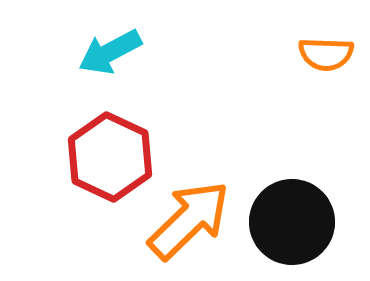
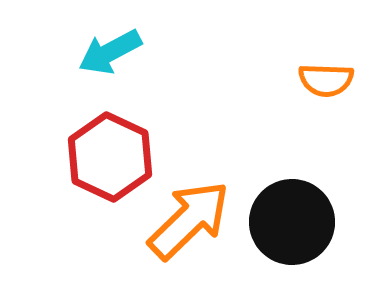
orange semicircle: moved 26 px down
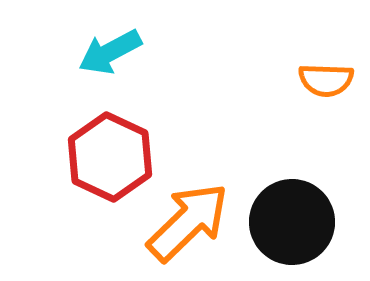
orange arrow: moved 1 px left, 2 px down
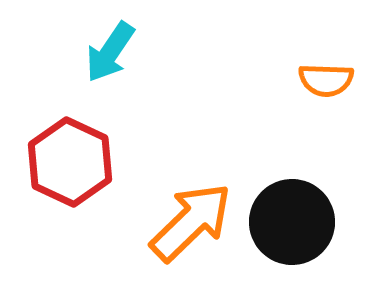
cyan arrow: rotated 28 degrees counterclockwise
red hexagon: moved 40 px left, 5 px down
orange arrow: moved 3 px right
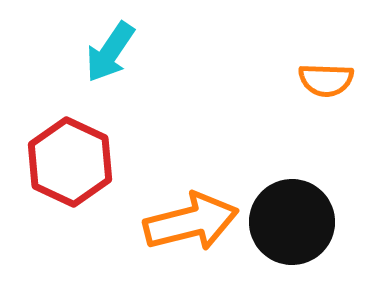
orange arrow: rotated 30 degrees clockwise
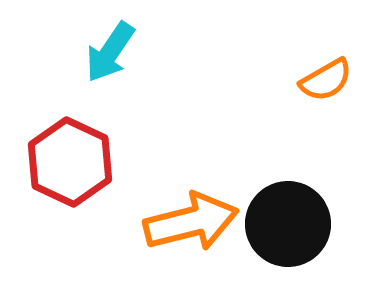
orange semicircle: rotated 32 degrees counterclockwise
black circle: moved 4 px left, 2 px down
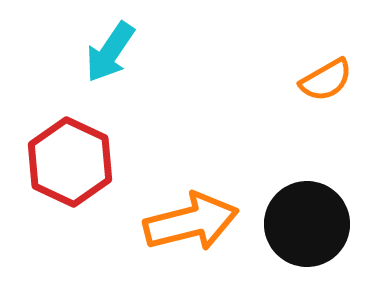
black circle: moved 19 px right
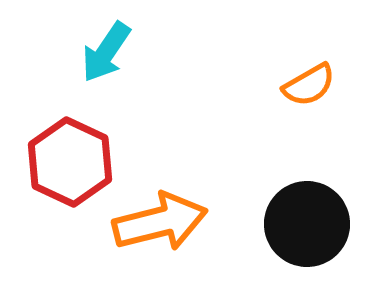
cyan arrow: moved 4 px left
orange semicircle: moved 17 px left, 5 px down
orange arrow: moved 31 px left
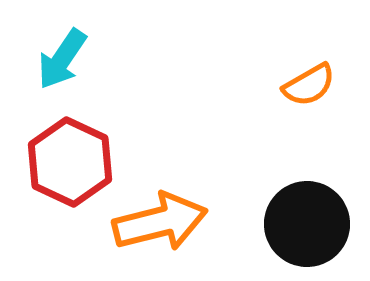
cyan arrow: moved 44 px left, 7 px down
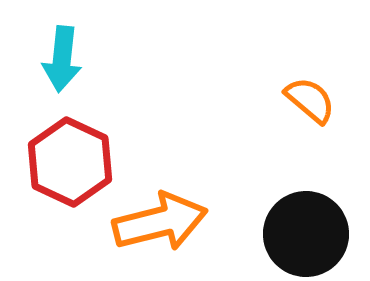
cyan arrow: rotated 28 degrees counterclockwise
orange semicircle: moved 1 px right, 15 px down; rotated 110 degrees counterclockwise
black circle: moved 1 px left, 10 px down
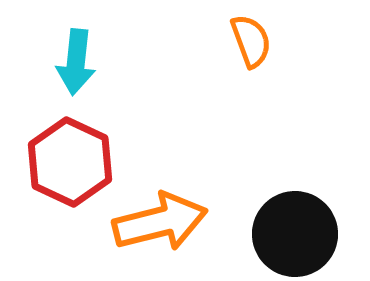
cyan arrow: moved 14 px right, 3 px down
orange semicircle: moved 59 px left, 59 px up; rotated 30 degrees clockwise
black circle: moved 11 px left
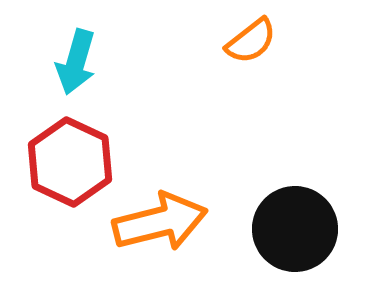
orange semicircle: rotated 72 degrees clockwise
cyan arrow: rotated 10 degrees clockwise
black circle: moved 5 px up
